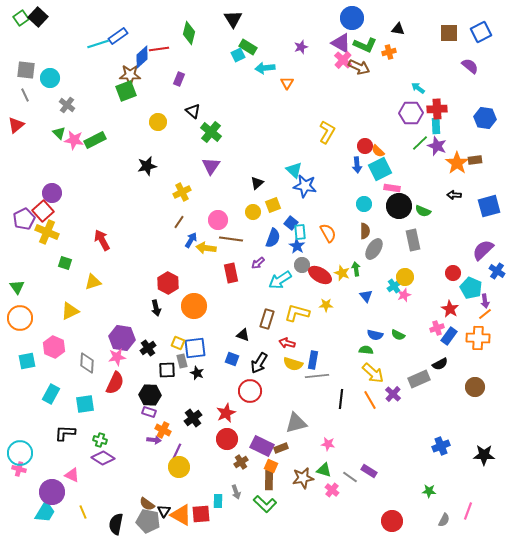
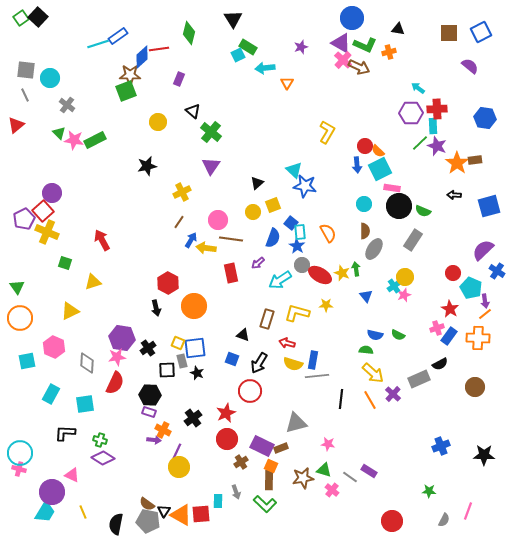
cyan rectangle at (436, 126): moved 3 px left
gray rectangle at (413, 240): rotated 45 degrees clockwise
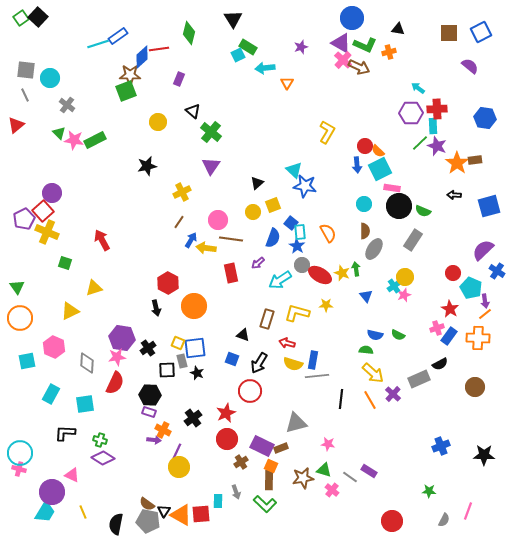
yellow triangle at (93, 282): moved 1 px right, 6 px down
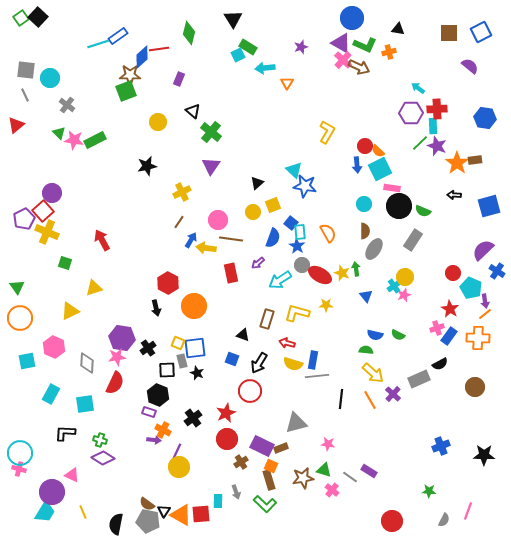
black hexagon at (150, 395): moved 8 px right; rotated 20 degrees clockwise
brown rectangle at (269, 480): rotated 18 degrees counterclockwise
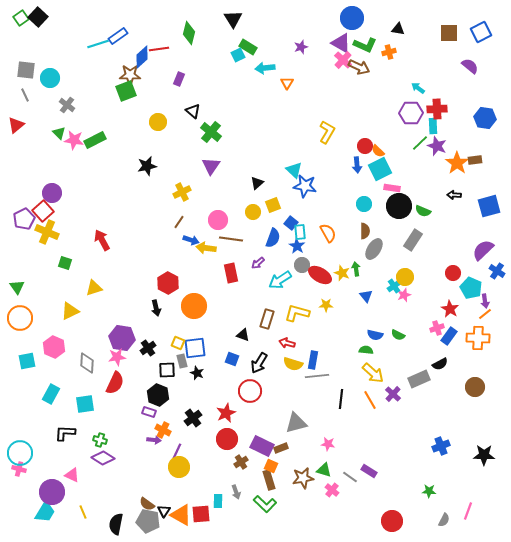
blue arrow at (191, 240): rotated 77 degrees clockwise
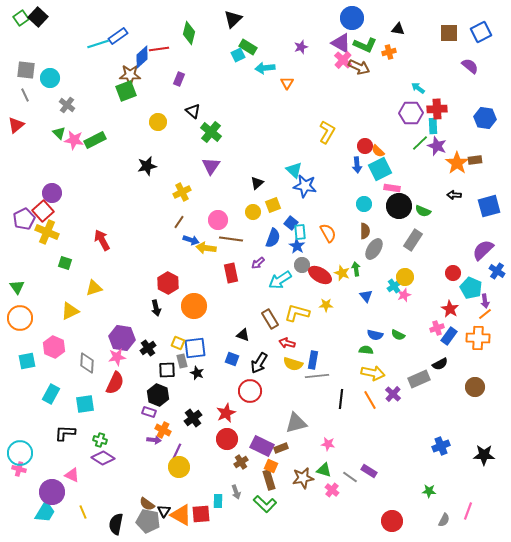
black triangle at (233, 19): rotated 18 degrees clockwise
brown rectangle at (267, 319): moved 3 px right; rotated 48 degrees counterclockwise
yellow arrow at (373, 373): rotated 30 degrees counterclockwise
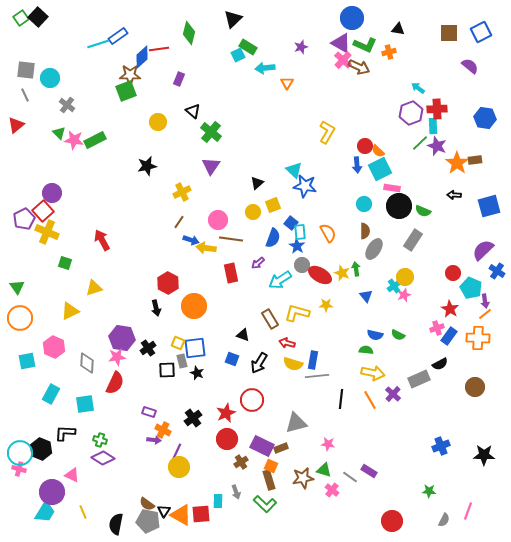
purple hexagon at (411, 113): rotated 20 degrees counterclockwise
red circle at (250, 391): moved 2 px right, 9 px down
black hexagon at (158, 395): moved 117 px left, 54 px down
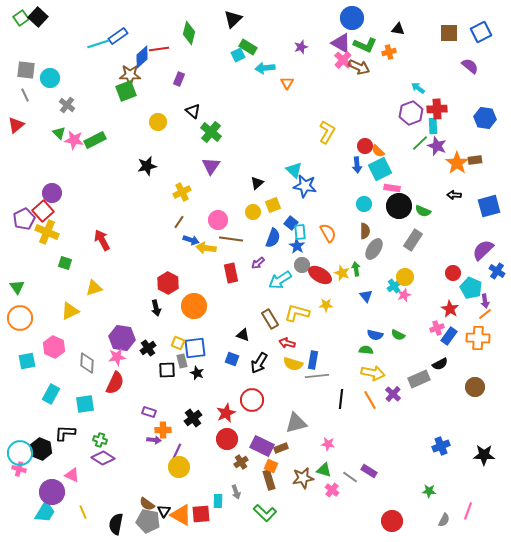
orange cross at (163, 430): rotated 28 degrees counterclockwise
green L-shape at (265, 504): moved 9 px down
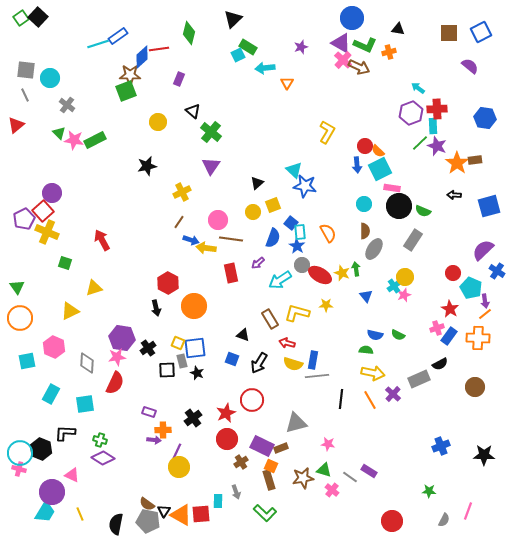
yellow line at (83, 512): moved 3 px left, 2 px down
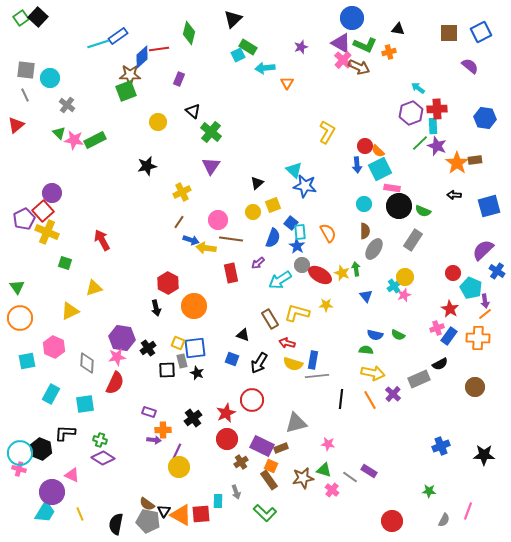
brown rectangle at (269, 480): rotated 18 degrees counterclockwise
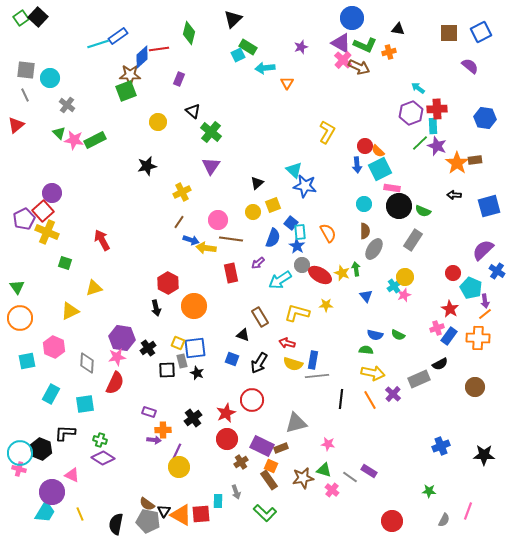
brown rectangle at (270, 319): moved 10 px left, 2 px up
